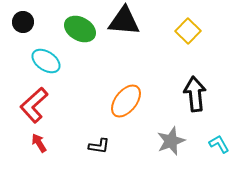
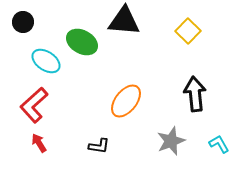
green ellipse: moved 2 px right, 13 px down
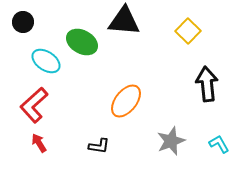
black arrow: moved 12 px right, 10 px up
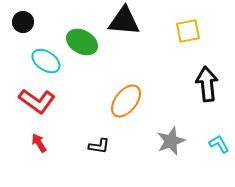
yellow square: rotated 35 degrees clockwise
red L-shape: moved 3 px right, 4 px up; rotated 102 degrees counterclockwise
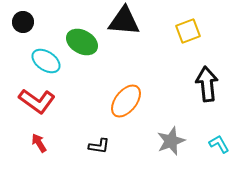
yellow square: rotated 10 degrees counterclockwise
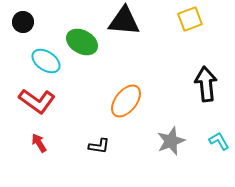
yellow square: moved 2 px right, 12 px up
black arrow: moved 1 px left
cyan L-shape: moved 3 px up
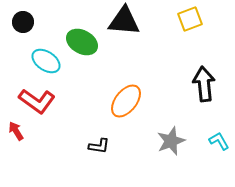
black arrow: moved 2 px left
red arrow: moved 23 px left, 12 px up
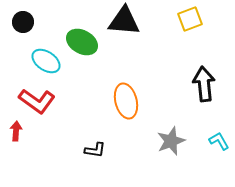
orange ellipse: rotated 52 degrees counterclockwise
red arrow: rotated 36 degrees clockwise
black L-shape: moved 4 px left, 4 px down
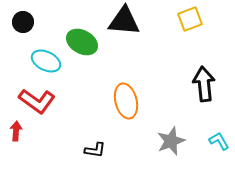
cyan ellipse: rotated 8 degrees counterclockwise
